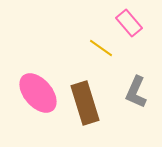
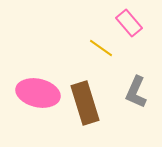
pink ellipse: rotated 36 degrees counterclockwise
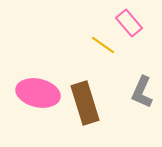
yellow line: moved 2 px right, 3 px up
gray L-shape: moved 6 px right
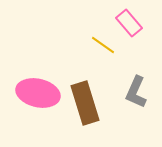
gray L-shape: moved 6 px left
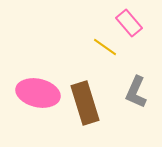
yellow line: moved 2 px right, 2 px down
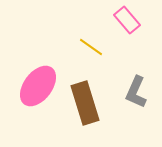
pink rectangle: moved 2 px left, 3 px up
yellow line: moved 14 px left
pink ellipse: moved 7 px up; rotated 66 degrees counterclockwise
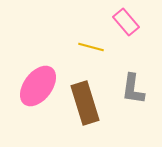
pink rectangle: moved 1 px left, 2 px down
yellow line: rotated 20 degrees counterclockwise
gray L-shape: moved 3 px left, 3 px up; rotated 16 degrees counterclockwise
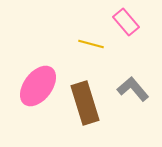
yellow line: moved 3 px up
gray L-shape: rotated 132 degrees clockwise
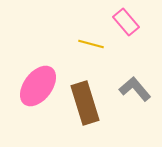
gray L-shape: moved 2 px right
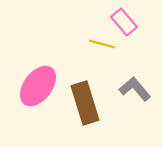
pink rectangle: moved 2 px left
yellow line: moved 11 px right
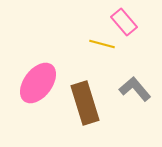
pink ellipse: moved 3 px up
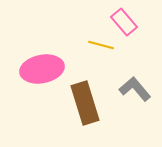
yellow line: moved 1 px left, 1 px down
pink ellipse: moved 4 px right, 14 px up; rotated 42 degrees clockwise
